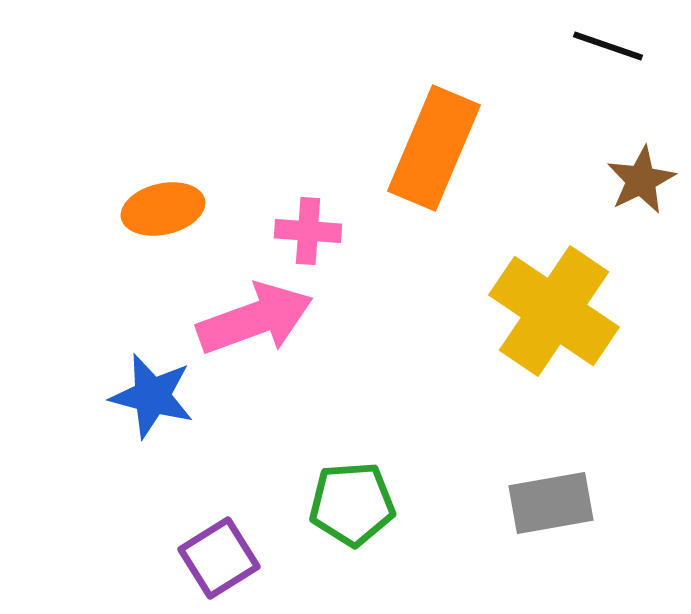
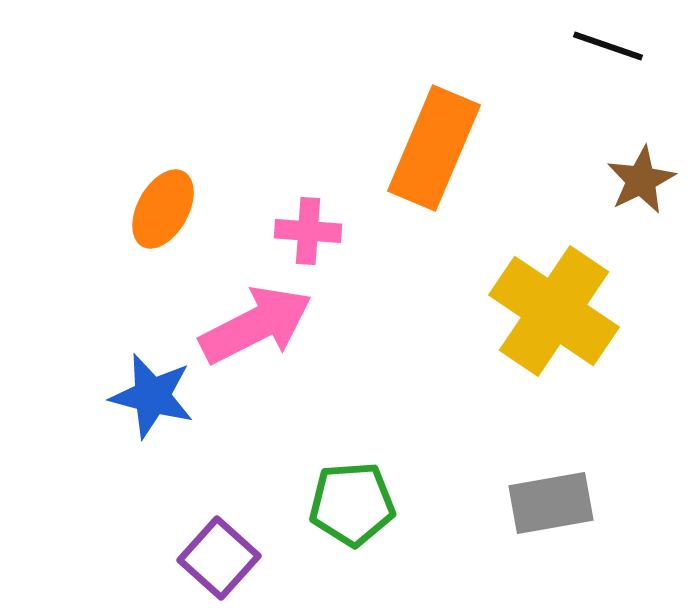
orange ellipse: rotated 48 degrees counterclockwise
pink arrow: moved 1 px right, 6 px down; rotated 7 degrees counterclockwise
purple square: rotated 16 degrees counterclockwise
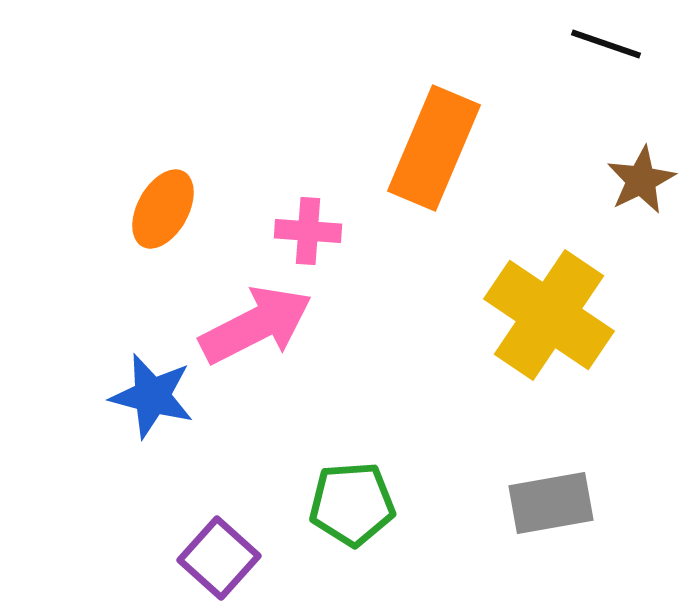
black line: moved 2 px left, 2 px up
yellow cross: moved 5 px left, 4 px down
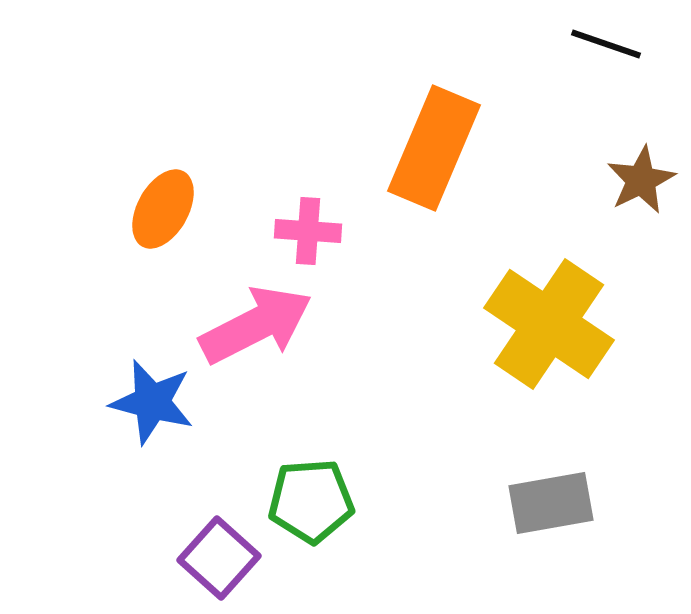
yellow cross: moved 9 px down
blue star: moved 6 px down
green pentagon: moved 41 px left, 3 px up
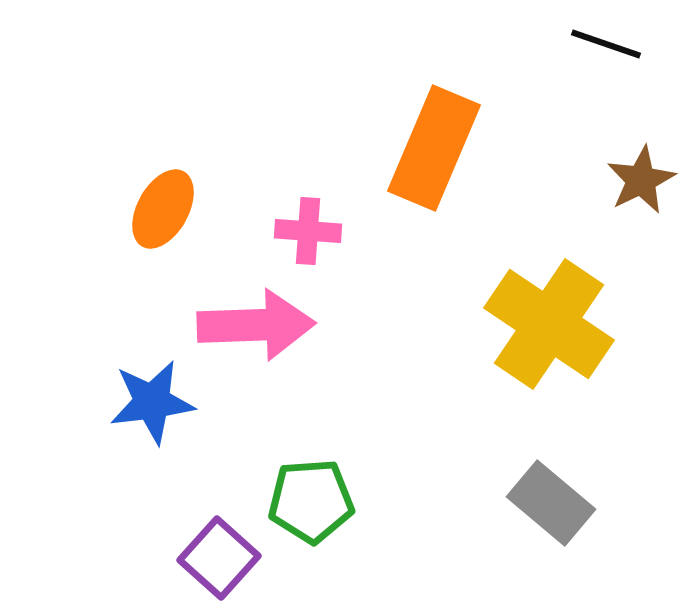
pink arrow: rotated 25 degrees clockwise
blue star: rotated 22 degrees counterclockwise
gray rectangle: rotated 50 degrees clockwise
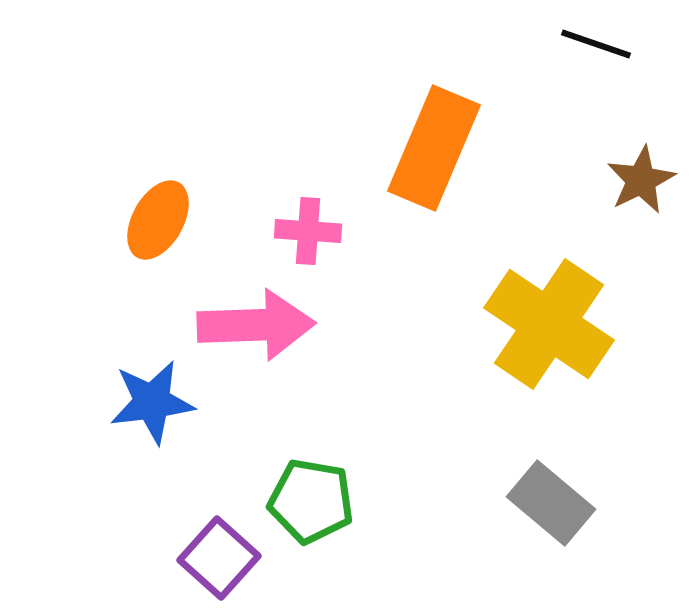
black line: moved 10 px left
orange ellipse: moved 5 px left, 11 px down
green pentagon: rotated 14 degrees clockwise
